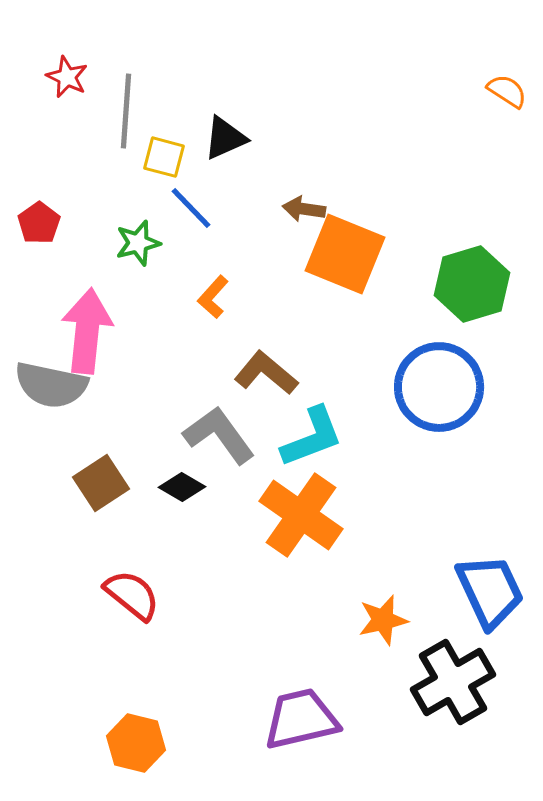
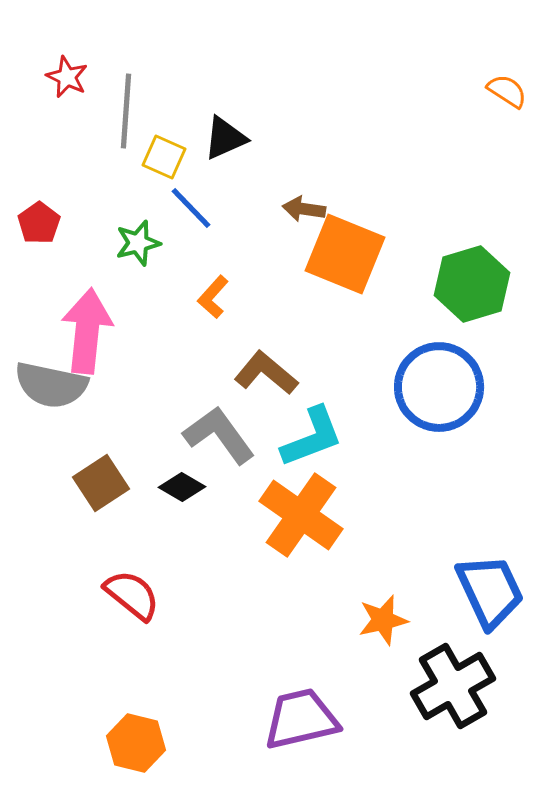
yellow square: rotated 9 degrees clockwise
black cross: moved 4 px down
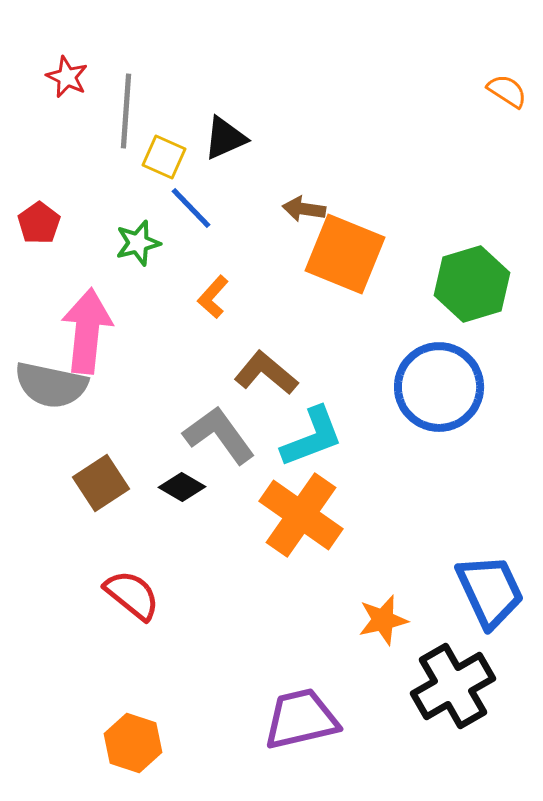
orange hexagon: moved 3 px left; rotated 4 degrees clockwise
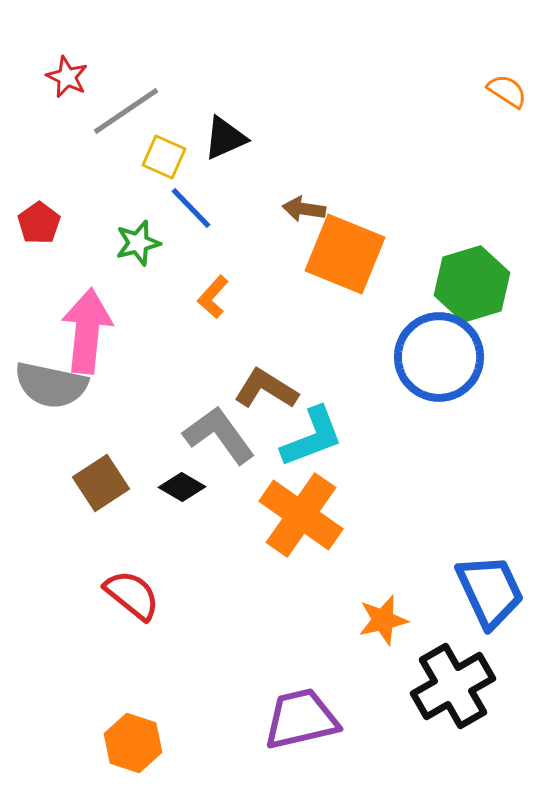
gray line: rotated 52 degrees clockwise
brown L-shape: moved 16 px down; rotated 8 degrees counterclockwise
blue circle: moved 30 px up
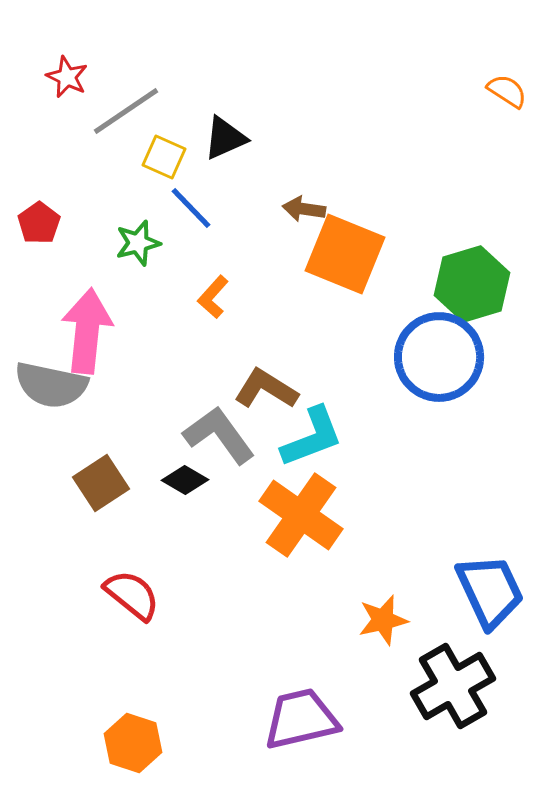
black diamond: moved 3 px right, 7 px up
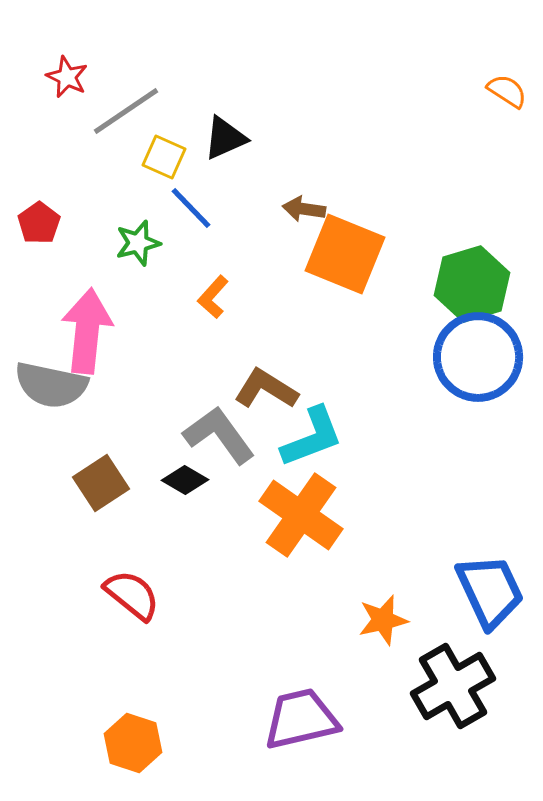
blue circle: moved 39 px right
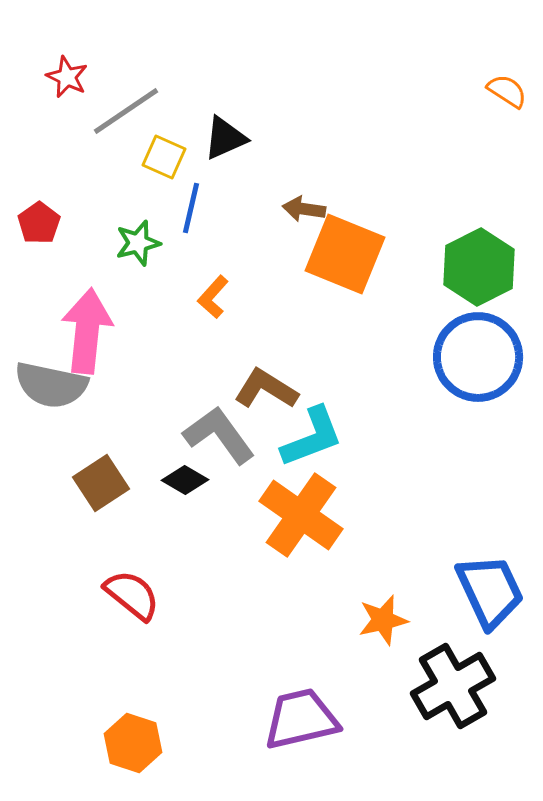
blue line: rotated 57 degrees clockwise
green hexagon: moved 7 px right, 17 px up; rotated 10 degrees counterclockwise
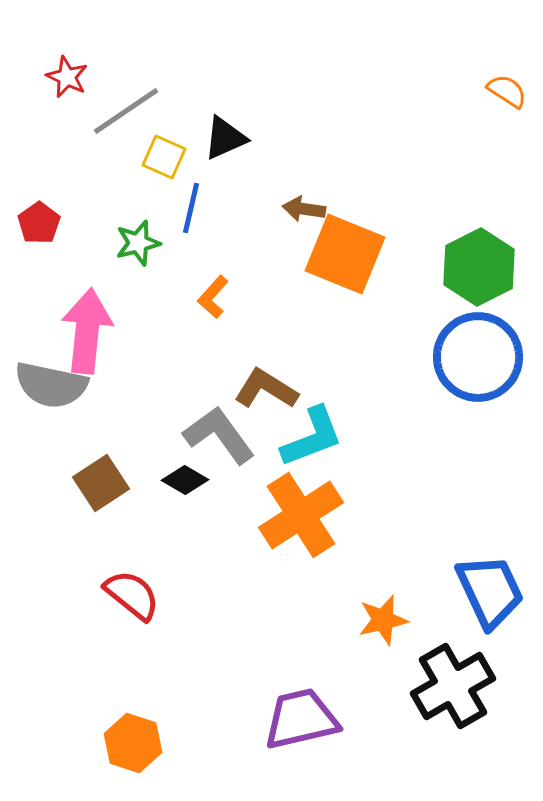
orange cross: rotated 22 degrees clockwise
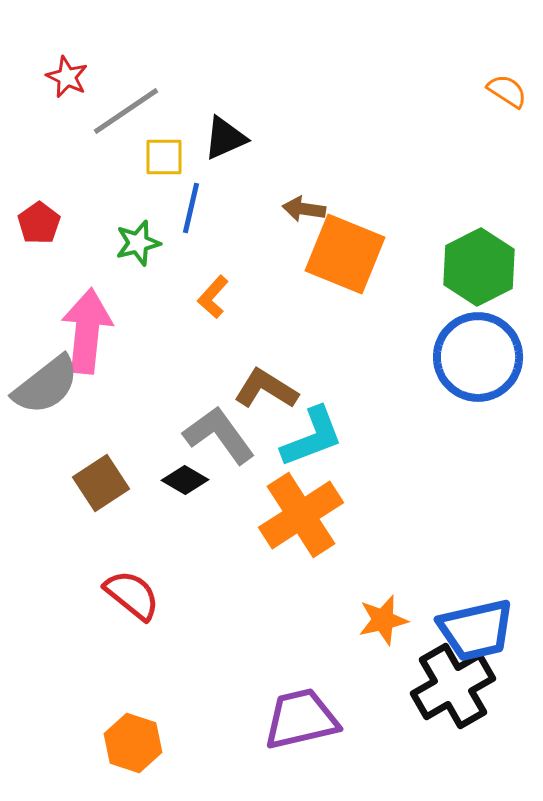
yellow square: rotated 24 degrees counterclockwise
gray semicircle: moved 5 px left; rotated 50 degrees counterclockwise
blue trapezoid: moved 14 px left, 39 px down; rotated 102 degrees clockwise
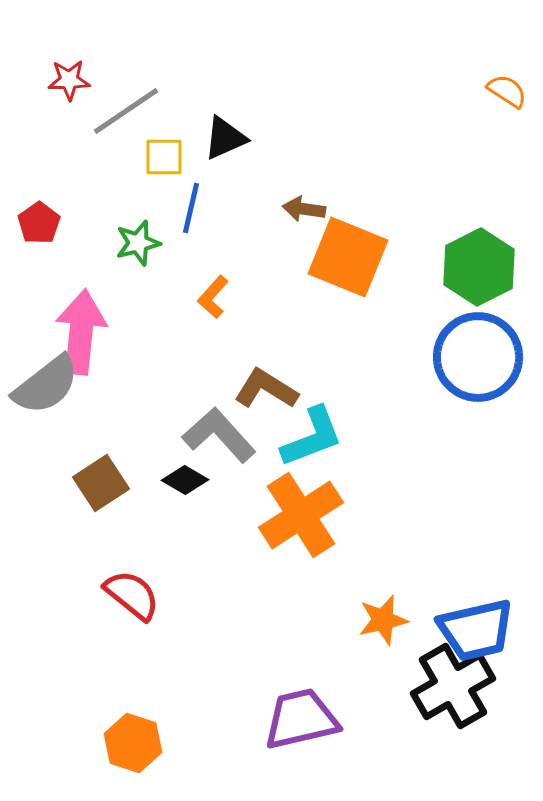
red star: moved 2 px right, 3 px down; rotated 27 degrees counterclockwise
orange square: moved 3 px right, 3 px down
pink arrow: moved 6 px left, 1 px down
gray L-shape: rotated 6 degrees counterclockwise
